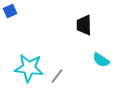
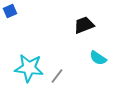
black trapezoid: rotated 70 degrees clockwise
cyan semicircle: moved 3 px left, 2 px up
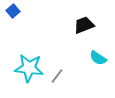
blue square: moved 3 px right; rotated 16 degrees counterclockwise
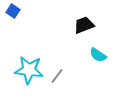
blue square: rotated 16 degrees counterclockwise
cyan semicircle: moved 3 px up
cyan star: moved 2 px down
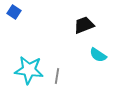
blue square: moved 1 px right, 1 px down
gray line: rotated 28 degrees counterclockwise
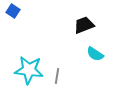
blue square: moved 1 px left, 1 px up
cyan semicircle: moved 3 px left, 1 px up
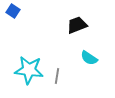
black trapezoid: moved 7 px left
cyan semicircle: moved 6 px left, 4 px down
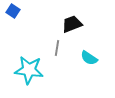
black trapezoid: moved 5 px left, 1 px up
gray line: moved 28 px up
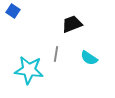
gray line: moved 1 px left, 6 px down
